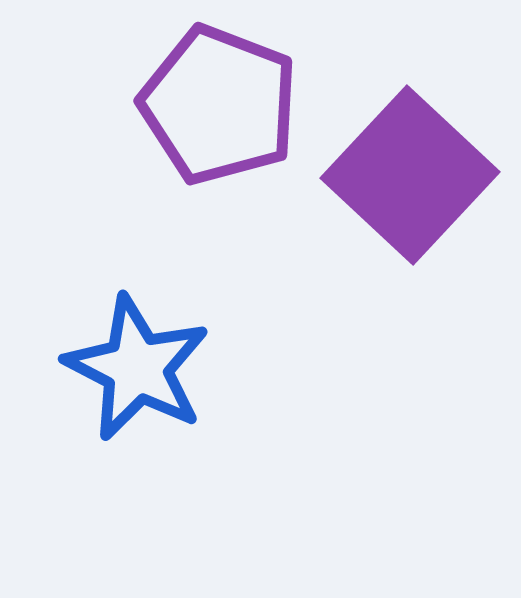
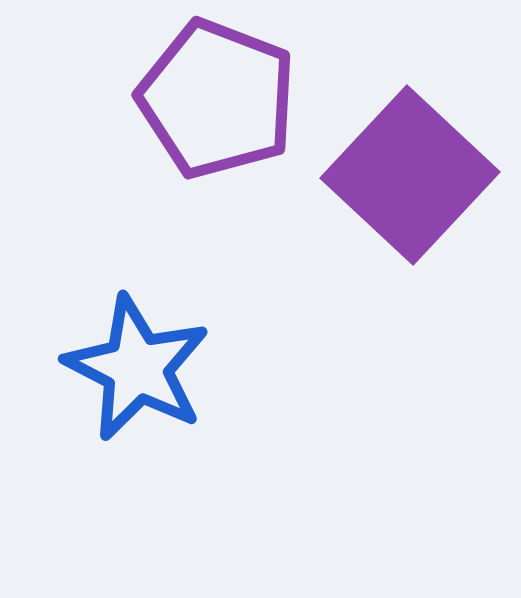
purple pentagon: moved 2 px left, 6 px up
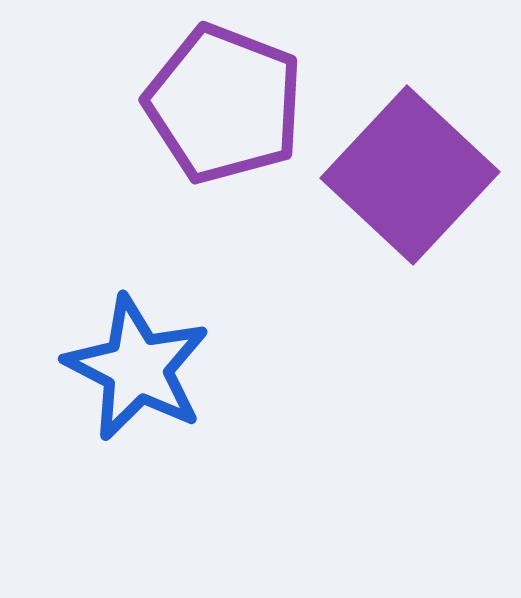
purple pentagon: moved 7 px right, 5 px down
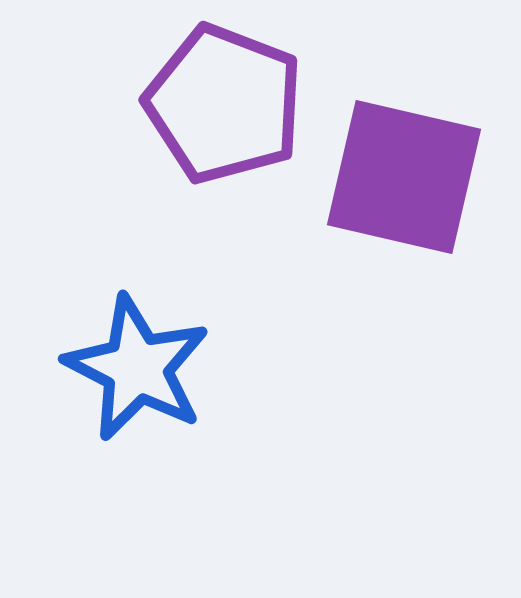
purple square: moved 6 px left, 2 px down; rotated 30 degrees counterclockwise
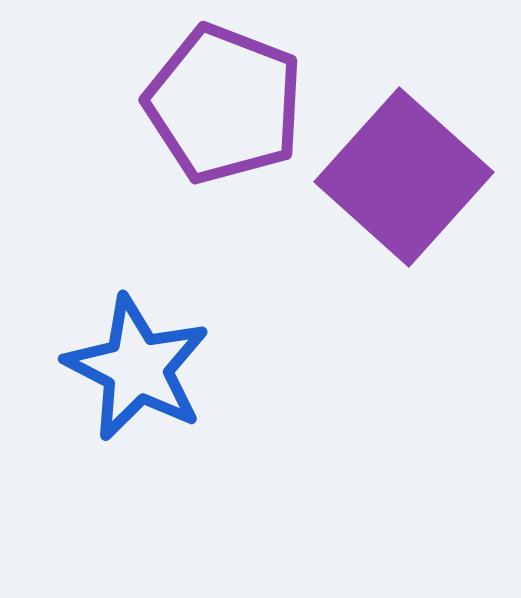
purple square: rotated 29 degrees clockwise
